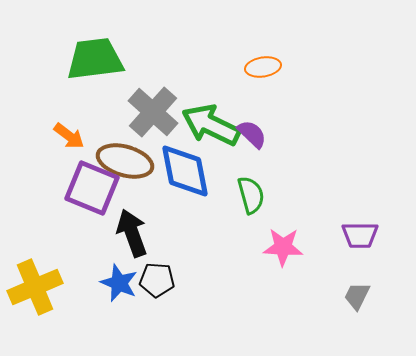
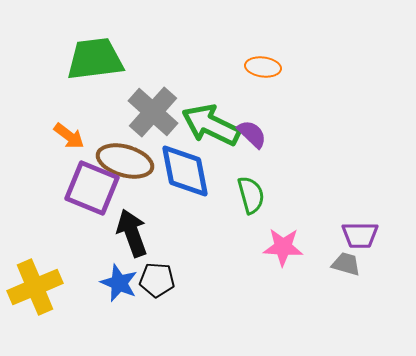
orange ellipse: rotated 16 degrees clockwise
gray trapezoid: moved 11 px left, 32 px up; rotated 80 degrees clockwise
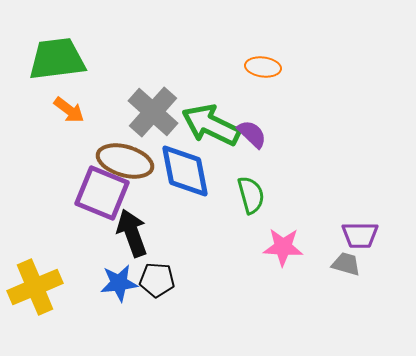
green trapezoid: moved 38 px left
orange arrow: moved 26 px up
purple square: moved 10 px right, 5 px down
blue star: rotated 30 degrees counterclockwise
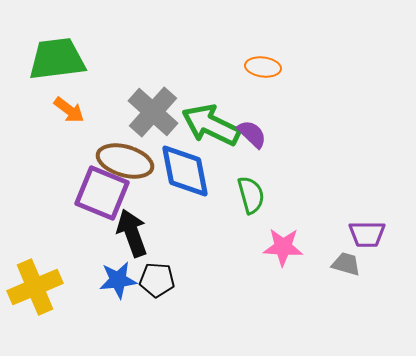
purple trapezoid: moved 7 px right, 1 px up
blue star: moved 1 px left, 3 px up
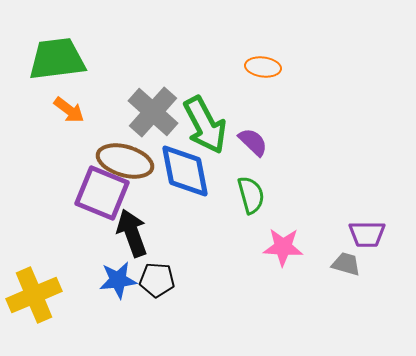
green arrow: moved 6 px left; rotated 144 degrees counterclockwise
purple semicircle: moved 1 px right, 8 px down
yellow cross: moved 1 px left, 8 px down
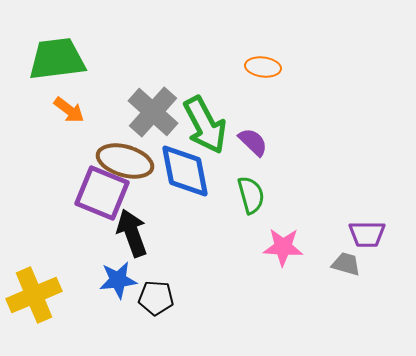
black pentagon: moved 1 px left, 18 px down
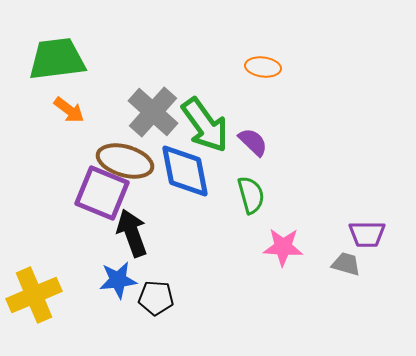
green arrow: rotated 8 degrees counterclockwise
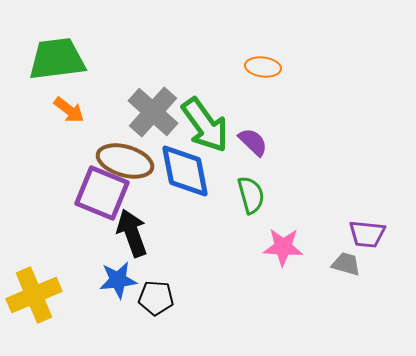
purple trapezoid: rotated 6 degrees clockwise
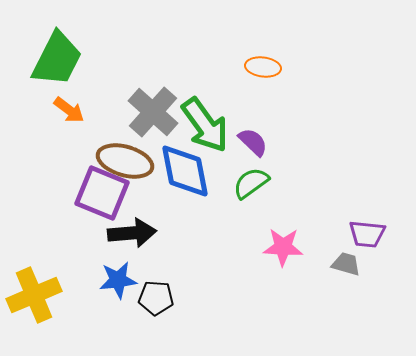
green trapezoid: rotated 124 degrees clockwise
green semicircle: moved 12 px up; rotated 111 degrees counterclockwise
black arrow: rotated 105 degrees clockwise
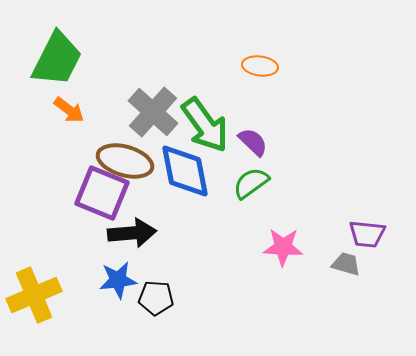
orange ellipse: moved 3 px left, 1 px up
